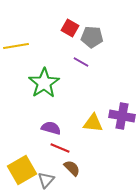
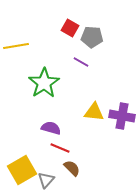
yellow triangle: moved 1 px right, 11 px up
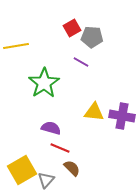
red square: moved 2 px right; rotated 30 degrees clockwise
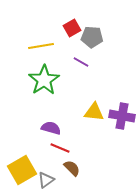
yellow line: moved 25 px right
green star: moved 3 px up
gray triangle: rotated 12 degrees clockwise
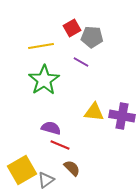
red line: moved 3 px up
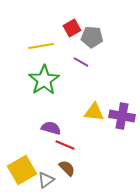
red line: moved 5 px right
brown semicircle: moved 5 px left
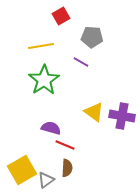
red square: moved 11 px left, 12 px up
yellow triangle: rotated 30 degrees clockwise
brown semicircle: rotated 48 degrees clockwise
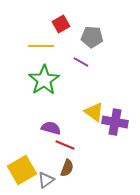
red square: moved 8 px down
yellow line: rotated 10 degrees clockwise
purple cross: moved 7 px left, 6 px down
brown semicircle: rotated 18 degrees clockwise
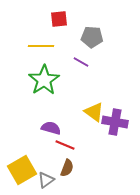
red square: moved 2 px left, 5 px up; rotated 24 degrees clockwise
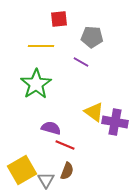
green star: moved 8 px left, 4 px down
brown semicircle: moved 3 px down
gray triangle: rotated 24 degrees counterclockwise
